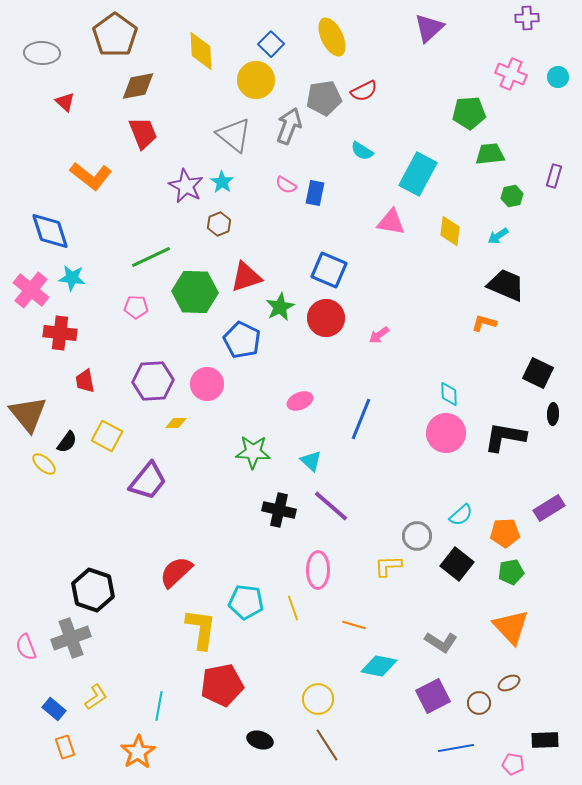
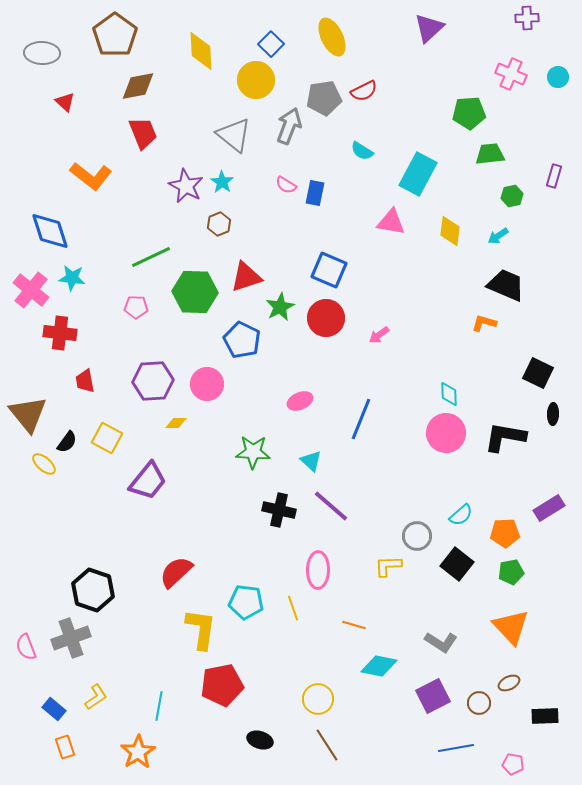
yellow square at (107, 436): moved 2 px down
black rectangle at (545, 740): moved 24 px up
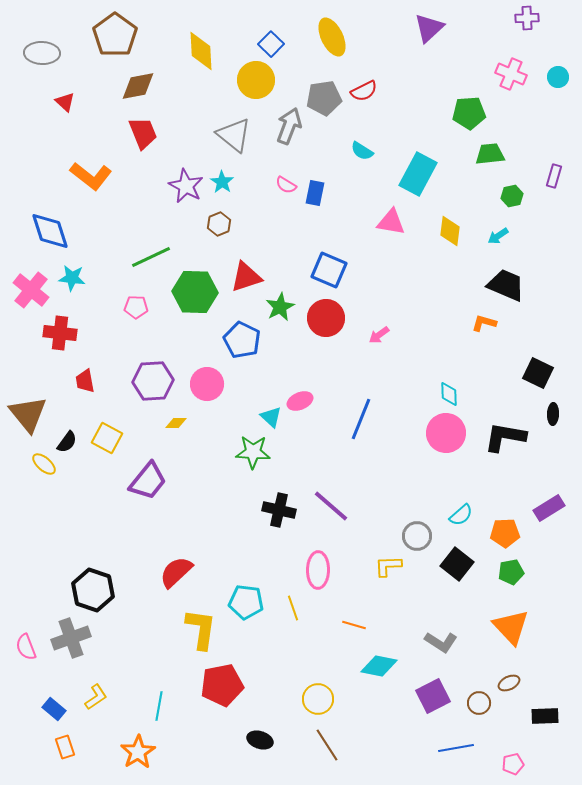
cyan triangle at (311, 461): moved 40 px left, 44 px up
pink pentagon at (513, 764): rotated 25 degrees counterclockwise
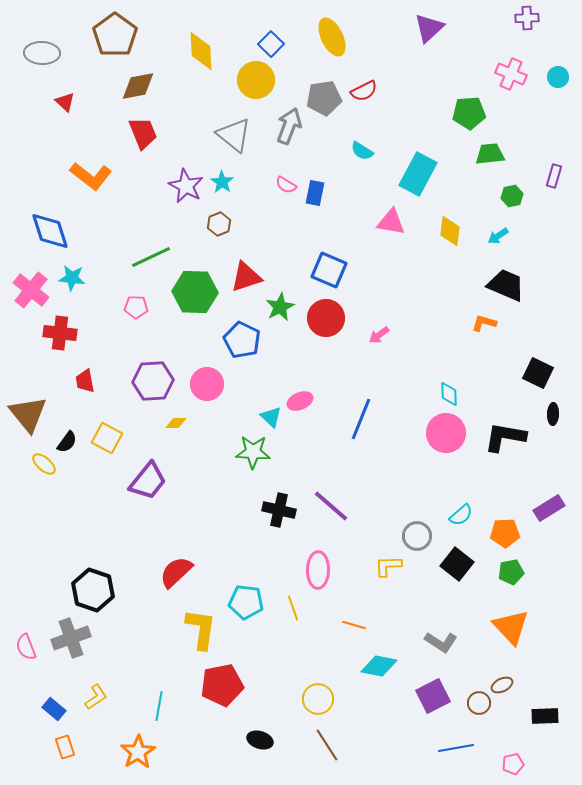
brown ellipse at (509, 683): moved 7 px left, 2 px down
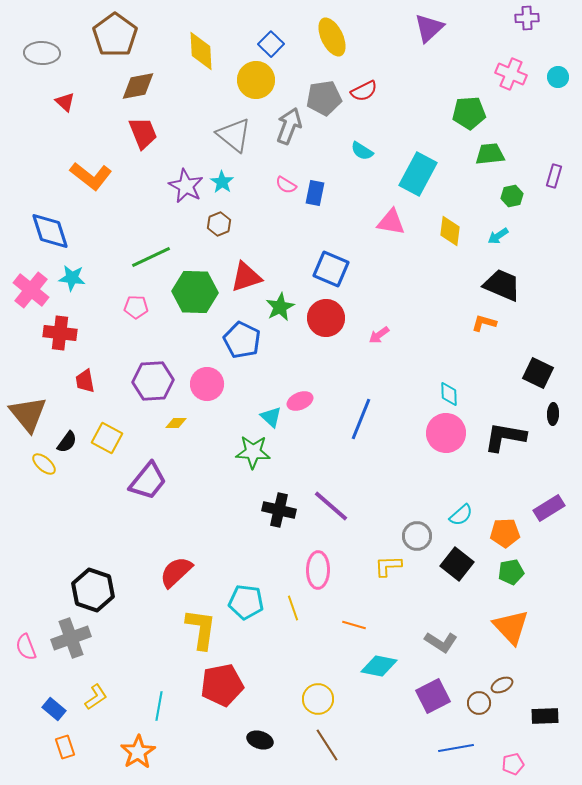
blue square at (329, 270): moved 2 px right, 1 px up
black trapezoid at (506, 285): moved 4 px left
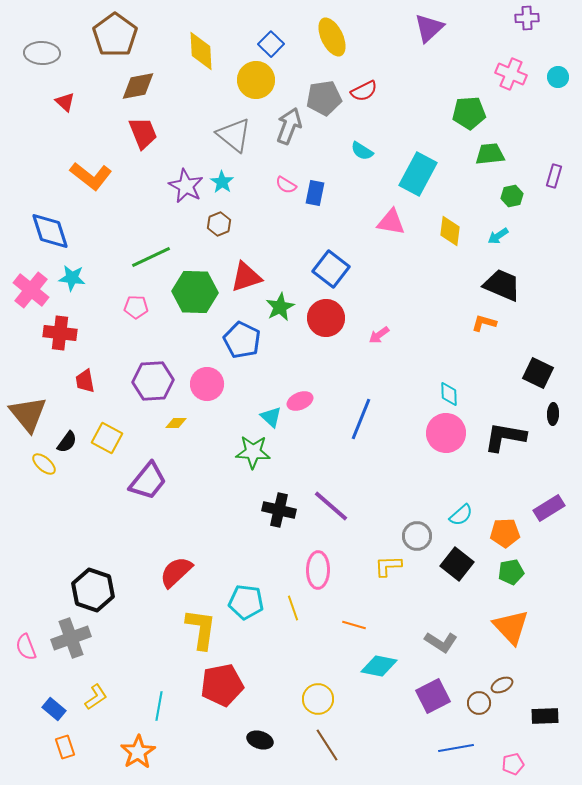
blue square at (331, 269): rotated 15 degrees clockwise
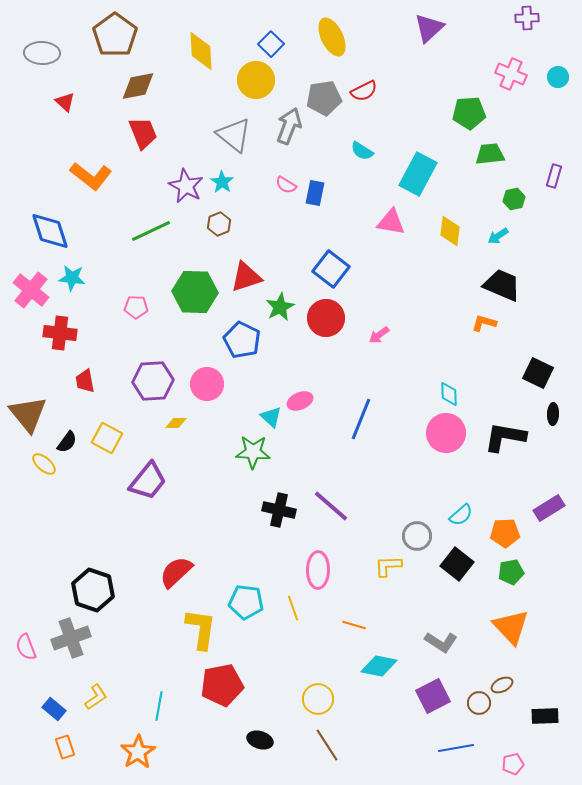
green hexagon at (512, 196): moved 2 px right, 3 px down
green line at (151, 257): moved 26 px up
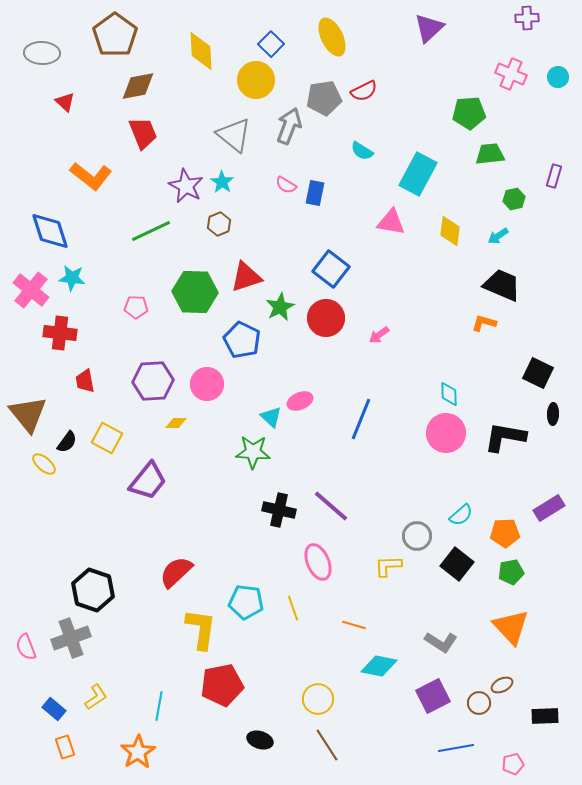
pink ellipse at (318, 570): moved 8 px up; rotated 24 degrees counterclockwise
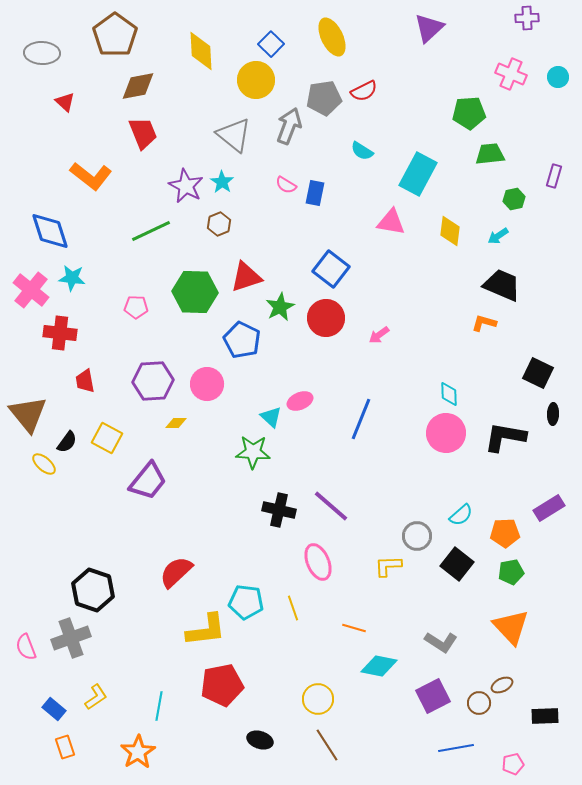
orange line at (354, 625): moved 3 px down
yellow L-shape at (201, 629): moved 5 px right, 1 px down; rotated 75 degrees clockwise
